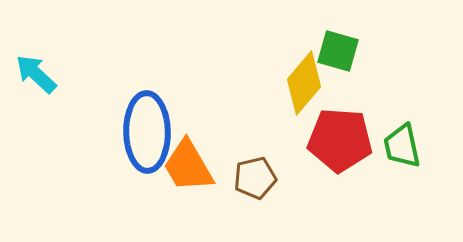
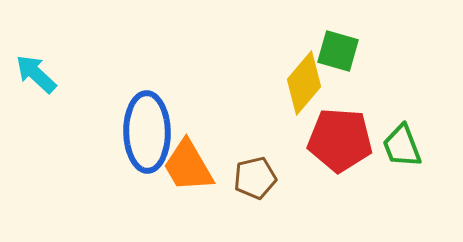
green trapezoid: rotated 9 degrees counterclockwise
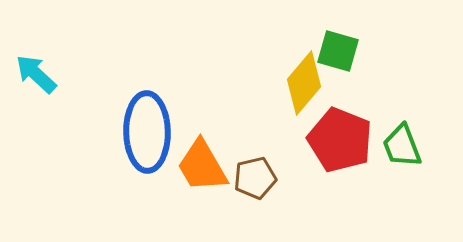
red pentagon: rotated 18 degrees clockwise
orange trapezoid: moved 14 px right
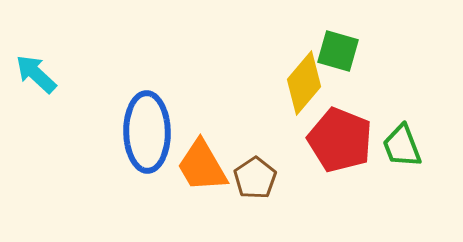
brown pentagon: rotated 21 degrees counterclockwise
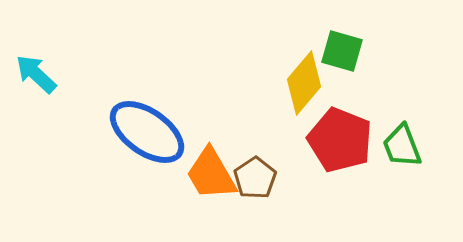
green square: moved 4 px right
blue ellipse: rotated 54 degrees counterclockwise
orange trapezoid: moved 9 px right, 8 px down
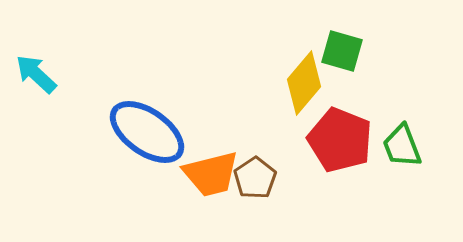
orange trapezoid: rotated 74 degrees counterclockwise
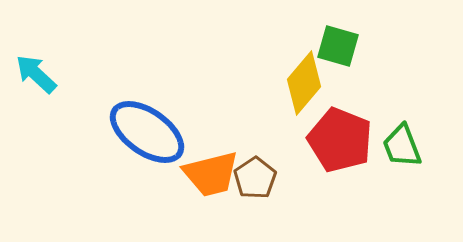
green square: moved 4 px left, 5 px up
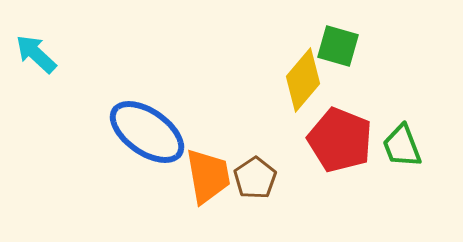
cyan arrow: moved 20 px up
yellow diamond: moved 1 px left, 3 px up
orange trapezoid: moved 3 px left, 2 px down; rotated 86 degrees counterclockwise
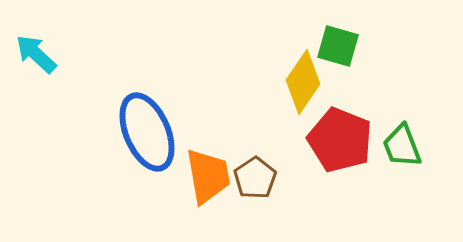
yellow diamond: moved 2 px down; rotated 6 degrees counterclockwise
blue ellipse: rotated 32 degrees clockwise
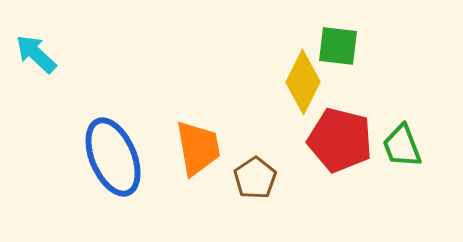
green square: rotated 9 degrees counterclockwise
yellow diamond: rotated 8 degrees counterclockwise
blue ellipse: moved 34 px left, 25 px down
red pentagon: rotated 8 degrees counterclockwise
orange trapezoid: moved 10 px left, 28 px up
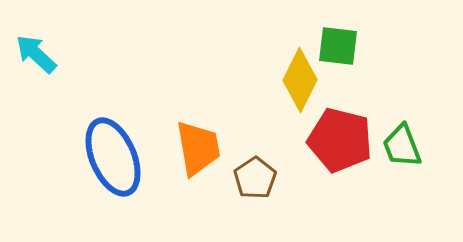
yellow diamond: moved 3 px left, 2 px up
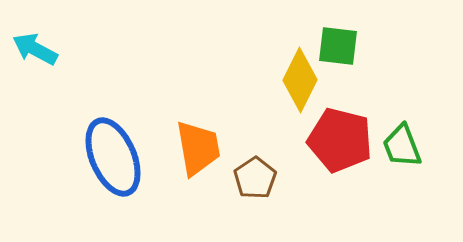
cyan arrow: moved 1 px left, 5 px up; rotated 15 degrees counterclockwise
